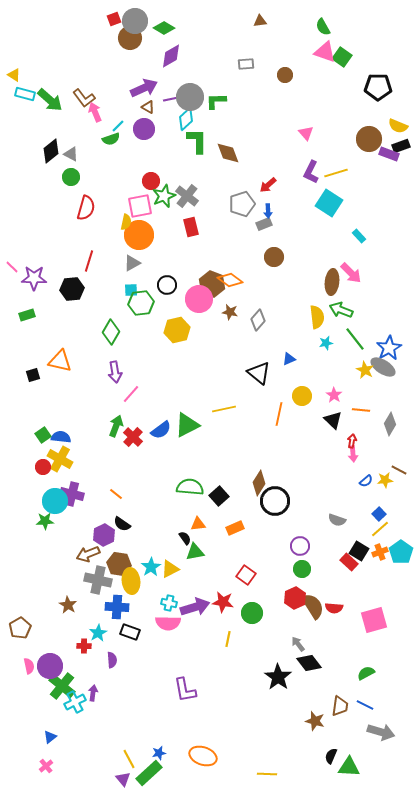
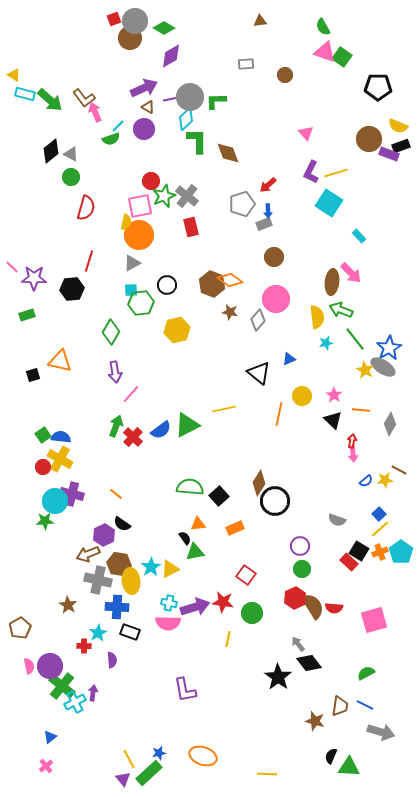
pink circle at (199, 299): moved 77 px right
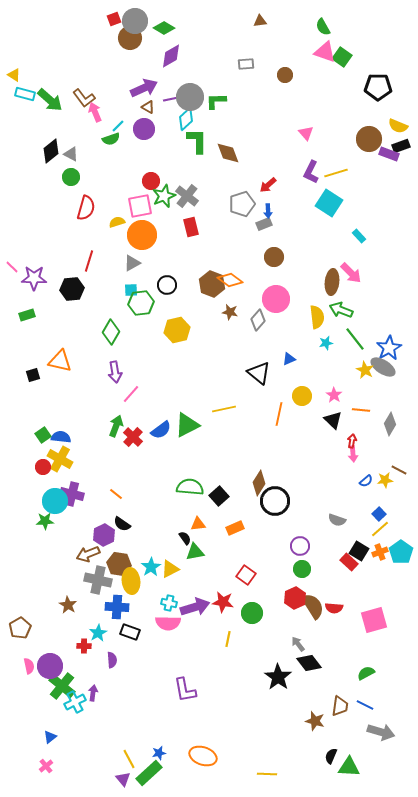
yellow semicircle at (126, 222): moved 9 px left; rotated 119 degrees counterclockwise
orange circle at (139, 235): moved 3 px right
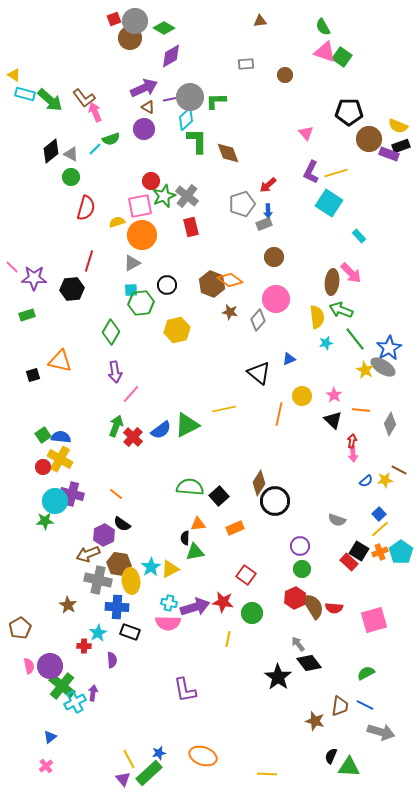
black pentagon at (378, 87): moved 29 px left, 25 px down
cyan line at (118, 126): moved 23 px left, 23 px down
black semicircle at (185, 538): rotated 144 degrees counterclockwise
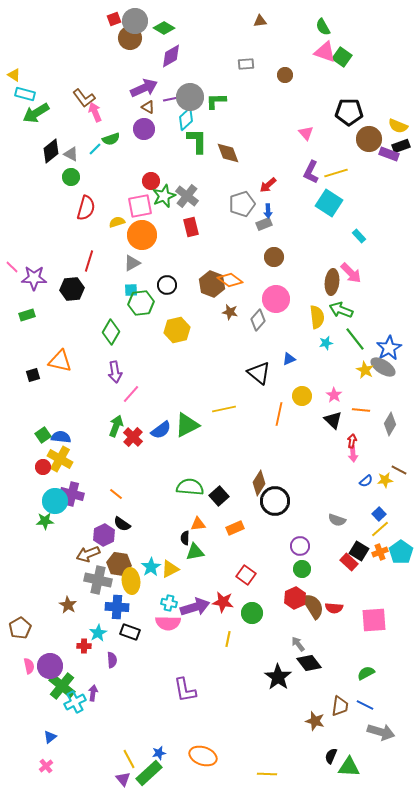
green arrow at (50, 100): moved 14 px left, 13 px down; rotated 108 degrees clockwise
pink square at (374, 620): rotated 12 degrees clockwise
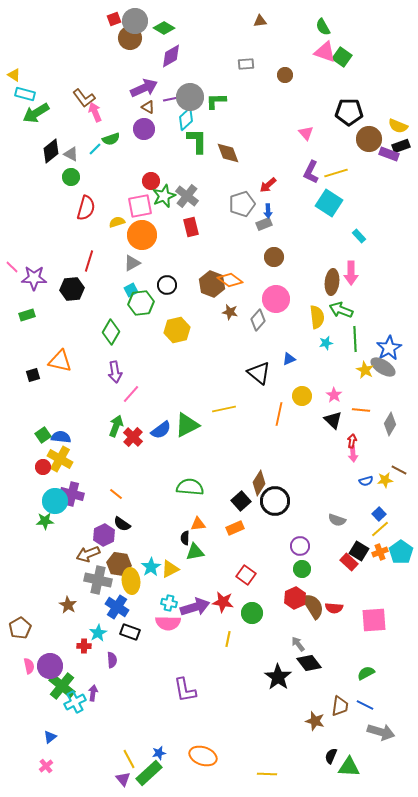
pink arrow at (351, 273): rotated 45 degrees clockwise
cyan square at (131, 290): rotated 24 degrees counterclockwise
green line at (355, 339): rotated 35 degrees clockwise
blue semicircle at (366, 481): rotated 24 degrees clockwise
black square at (219, 496): moved 22 px right, 5 px down
blue cross at (117, 607): rotated 30 degrees clockwise
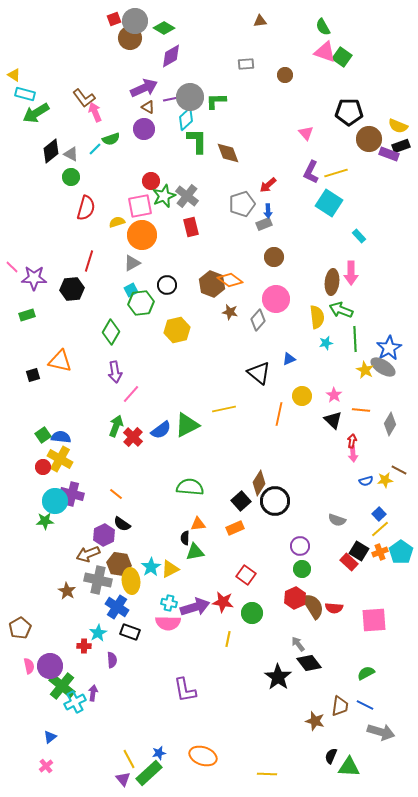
brown star at (68, 605): moved 1 px left, 14 px up
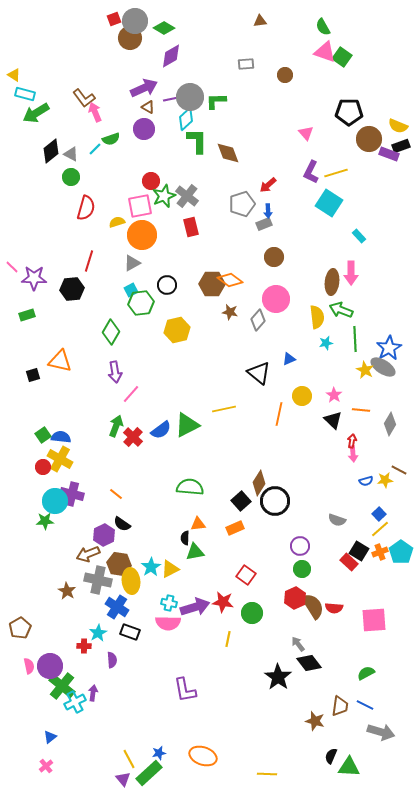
brown hexagon at (212, 284): rotated 20 degrees counterclockwise
